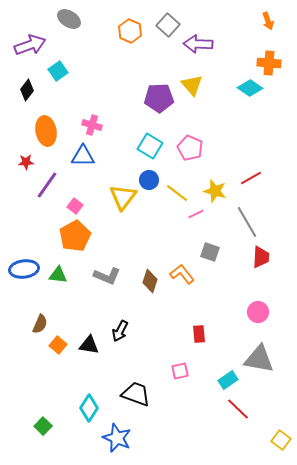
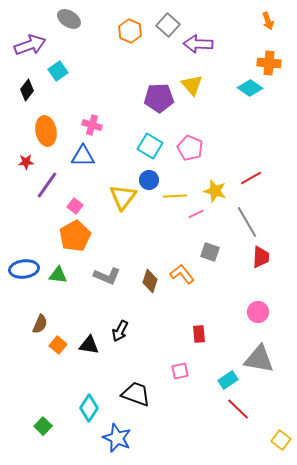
yellow line at (177, 193): moved 2 px left, 3 px down; rotated 40 degrees counterclockwise
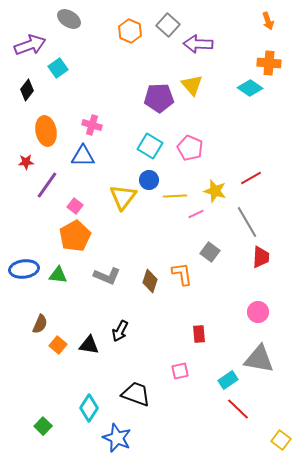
cyan square at (58, 71): moved 3 px up
gray square at (210, 252): rotated 18 degrees clockwise
orange L-shape at (182, 274): rotated 30 degrees clockwise
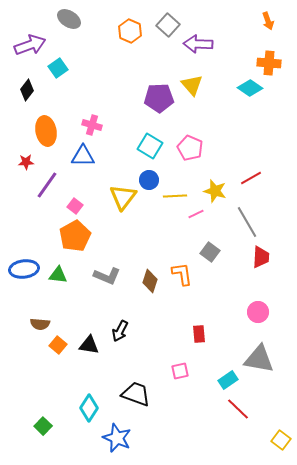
brown semicircle at (40, 324): rotated 72 degrees clockwise
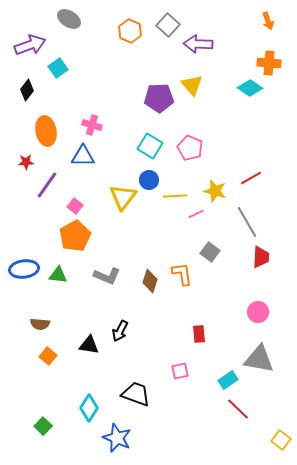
orange square at (58, 345): moved 10 px left, 11 px down
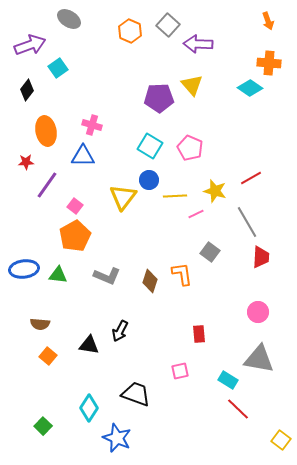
cyan rectangle at (228, 380): rotated 66 degrees clockwise
